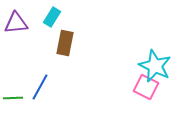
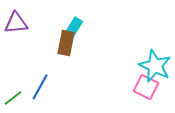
cyan rectangle: moved 22 px right, 10 px down
brown rectangle: moved 1 px right
green line: rotated 36 degrees counterclockwise
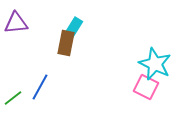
cyan star: moved 2 px up
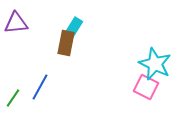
green line: rotated 18 degrees counterclockwise
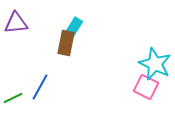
green line: rotated 30 degrees clockwise
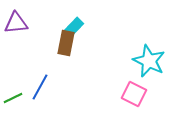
cyan rectangle: rotated 12 degrees clockwise
cyan star: moved 6 px left, 3 px up
pink square: moved 12 px left, 7 px down
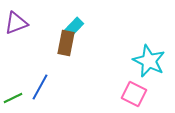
purple triangle: rotated 15 degrees counterclockwise
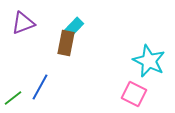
purple triangle: moved 7 px right
green line: rotated 12 degrees counterclockwise
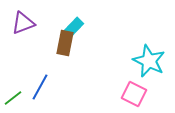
brown rectangle: moved 1 px left
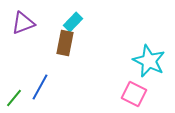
cyan rectangle: moved 1 px left, 5 px up
green line: moved 1 px right; rotated 12 degrees counterclockwise
